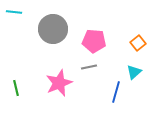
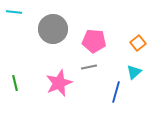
green line: moved 1 px left, 5 px up
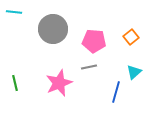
orange square: moved 7 px left, 6 px up
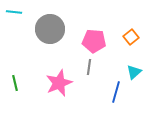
gray circle: moved 3 px left
gray line: rotated 70 degrees counterclockwise
